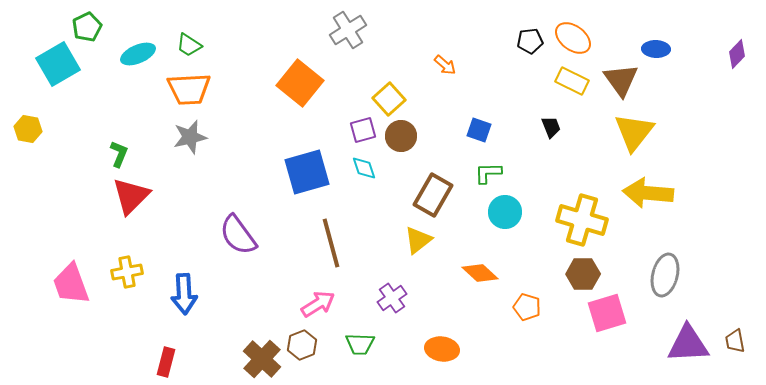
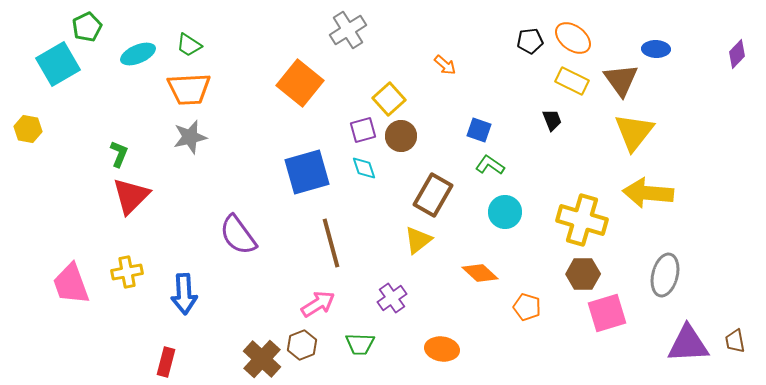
black trapezoid at (551, 127): moved 1 px right, 7 px up
green L-shape at (488, 173): moved 2 px right, 8 px up; rotated 36 degrees clockwise
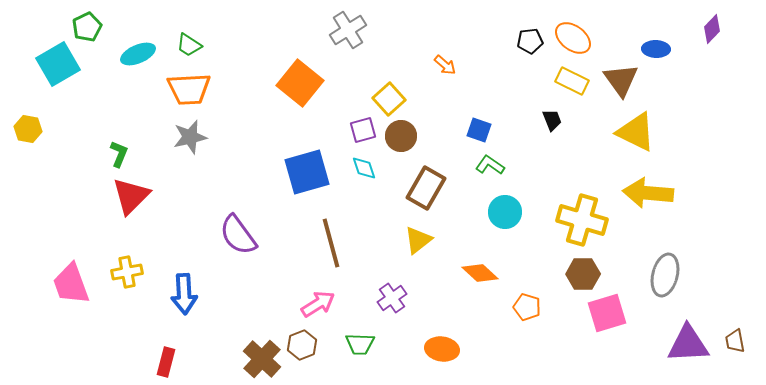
purple diamond at (737, 54): moved 25 px left, 25 px up
yellow triangle at (634, 132): moved 2 px right; rotated 42 degrees counterclockwise
brown rectangle at (433, 195): moved 7 px left, 7 px up
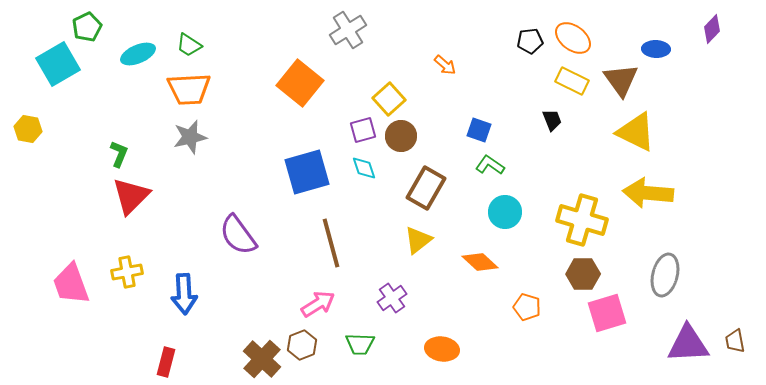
orange diamond at (480, 273): moved 11 px up
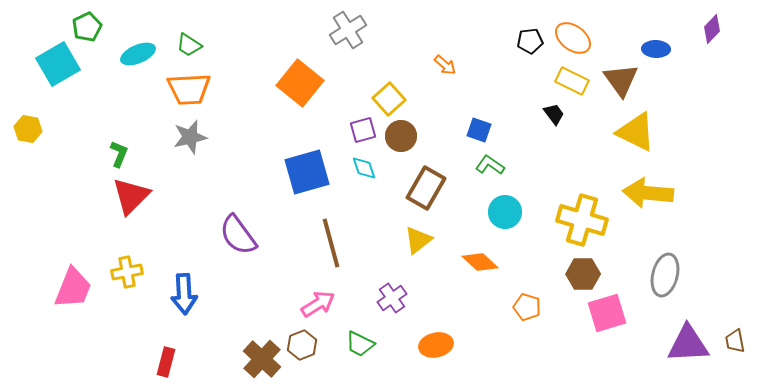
black trapezoid at (552, 120): moved 2 px right, 6 px up; rotated 15 degrees counterclockwise
pink trapezoid at (71, 284): moved 2 px right, 4 px down; rotated 138 degrees counterclockwise
green trapezoid at (360, 344): rotated 24 degrees clockwise
orange ellipse at (442, 349): moved 6 px left, 4 px up; rotated 20 degrees counterclockwise
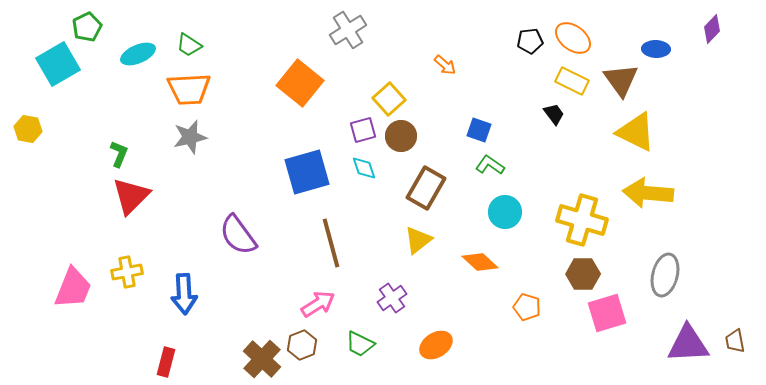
orange ellipse at (436, 345): rotated 20 degrees counterclockwise
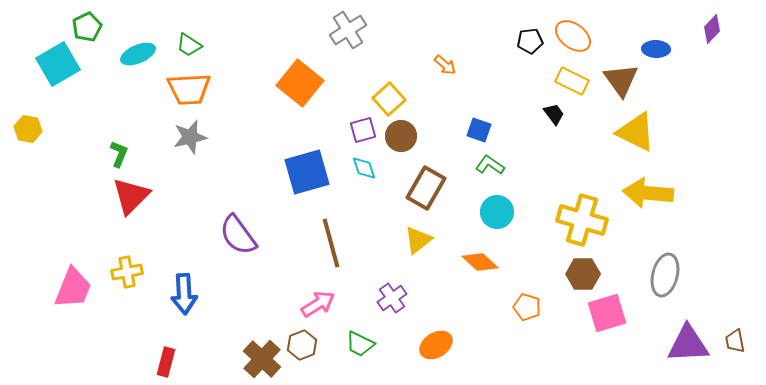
orange ellipse at (573, 38): moved 2 px up
cyan circle at (505, 212): moved 8 px left
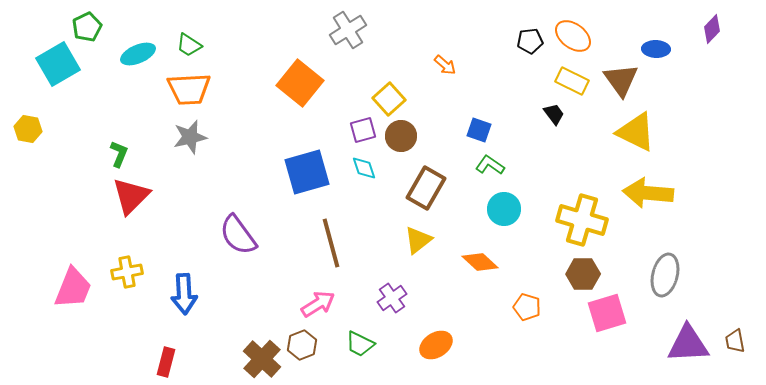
cyan circle at (497, 212): moved 7 px right, 3 px up
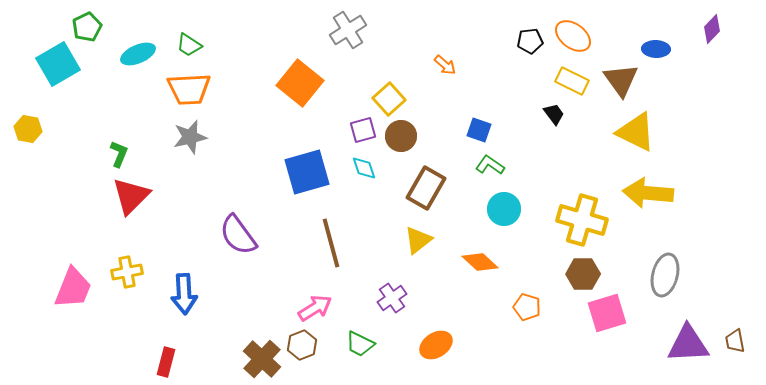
pink arrow at (318, 304): moved 3 px left, 4 px down
